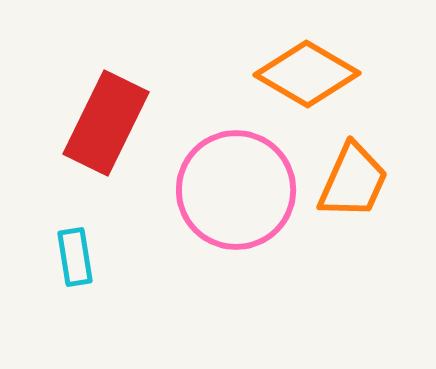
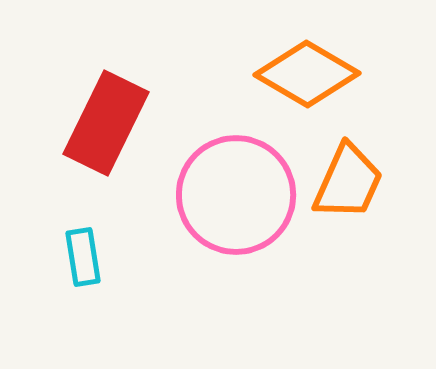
orange trapezoid: moved 5 px left, 1 px down
pink circle: moved 5 px down
cyan rectangle: moved 8 px right
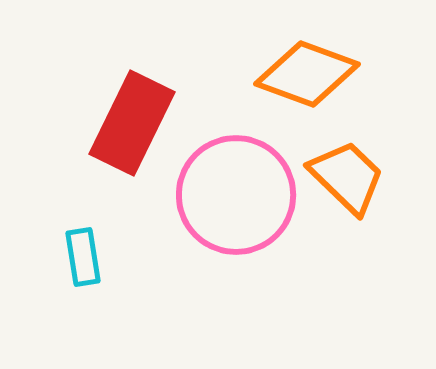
orange diamond: rotated 10 degrees counterclockwise
red rectangle: moved 26 px right
orange trapezoid: moved 1 px left, 5 px up; rotated 70 degrees counterclockwise
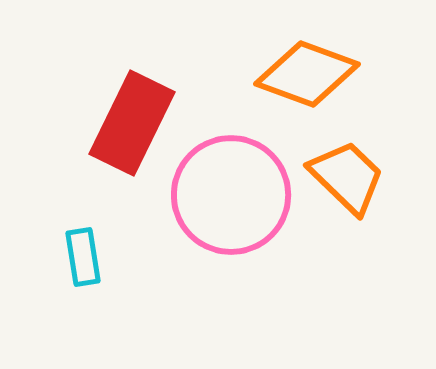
pink circle: moved 5 px left
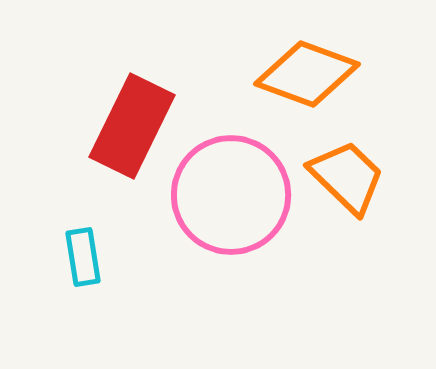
red rectangle: moved 3 px down
